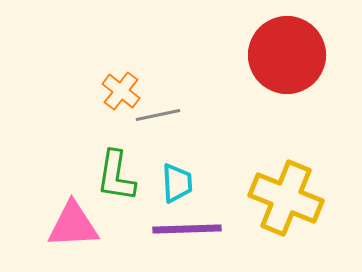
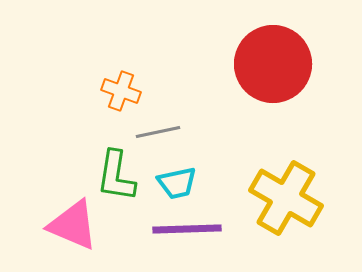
red circle: moved 14 px left, 9 px down
orange cross: rotated 18 degrees counterclockwise
gray line: moved 17 px down
cyan trapezoid: rotated 81 degrees clockwise
yellow cross: rotated 8 degrees clockwise
pink triangle: rotated 26 degrees clockwise
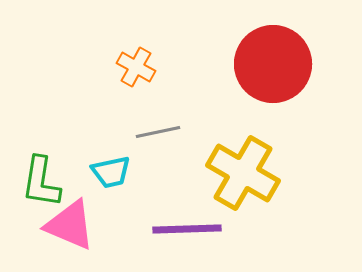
orange cross: moved 15 px right, 24 px up; rotated 9 degrees clockwise
green L-shape: moved 75 px left, 6 px down
cyan trapezoid: moved 66 px left, 11 px up
yellow cross: moved 43 px left, 25 px up
pink triangle: moved 3 px left
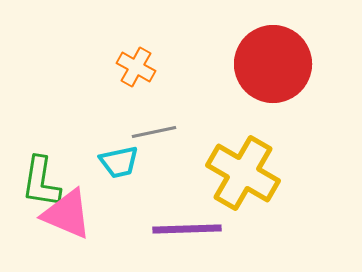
gray line: moved 4 px left
cyan trapezoid: moved 8 px right, 10 px up
pink triangle: moved 3 px left, 11 px up
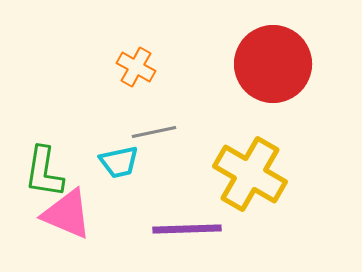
yellow cross: moved 7 px right, 1 px down
green L-shape: moved 3 px right, 10 px up
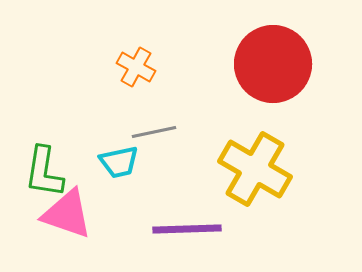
yellow cross: moved 5 px right, 5 px up
pink triangle: rotated 4 degrees counterclockwise
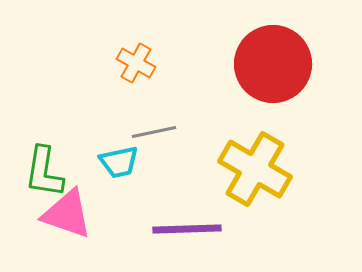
orange cross: moved 4 px up
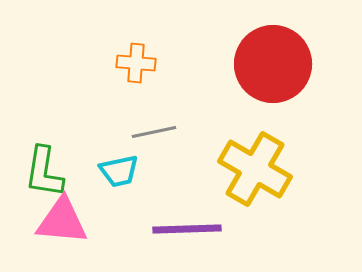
orange cross: rotated 24 degrees counterclockwise
cyan trapezoid: moved 9 px down
pink triangle: moved 5 px left, 7 px down; rotated 14 degrees counterclockwise
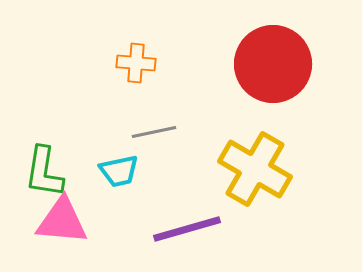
purple line: rotated 14 degrees counterclockwise
